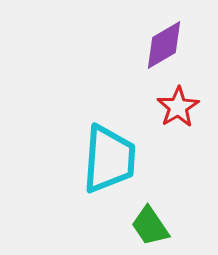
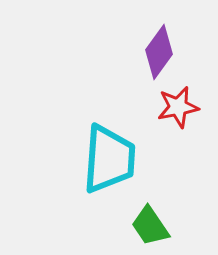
purple diamond: moved 5 px left, 7 px down; rotated 24 degrees counterclockwise
red star: rotated 21 degrees clockwise
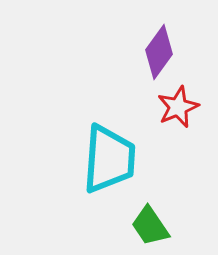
red star: rotated 12 degrees counterclockwise
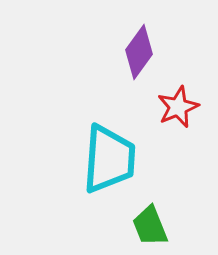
purple diamond: moved 20 px left
green trapezoid: rotated 12 degrees clockwise
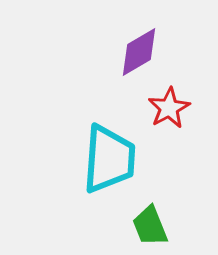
purple diamond: rotated 24 degrees clockwise
red star: moved 9 px left, 1 px down; rotated 6 degrees counterclockwise
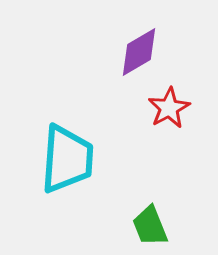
cyan trapezoid: moved 42 px left
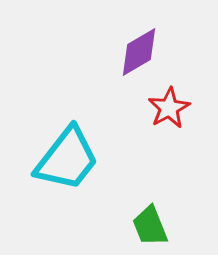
cyan trapezoid: rotated 34 degrees clockwise
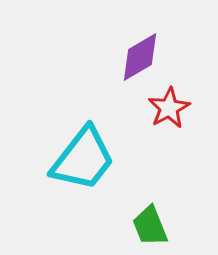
purple diamond: moved 1 px right, 5 px down
cyan trapezoid: moved 16 px right
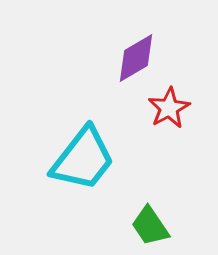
purple diamond: moved 4 px left, 1 px down
green trapezoid: rotated 12 degrees counterclockwise
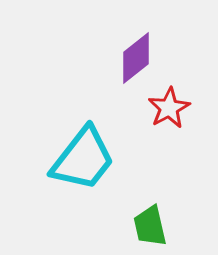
purple diamond: rotated 8 degrees counterclockwise
green trapezoid: rotated 21 degrees clockwise
